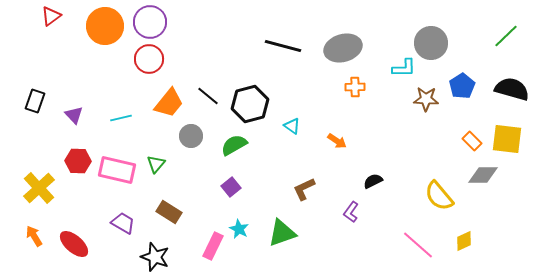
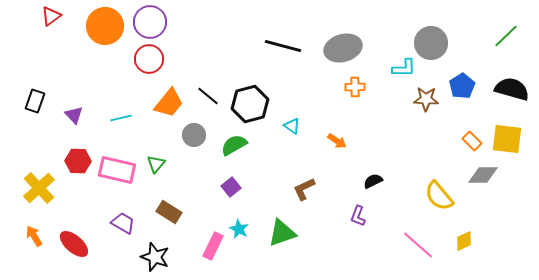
gray circle at (191, 136): moved 3 px right, 1 px up
purple L-shape at (351, 212): moved 7 px right, 4 px down; rotated 15 degrees counterclockwise
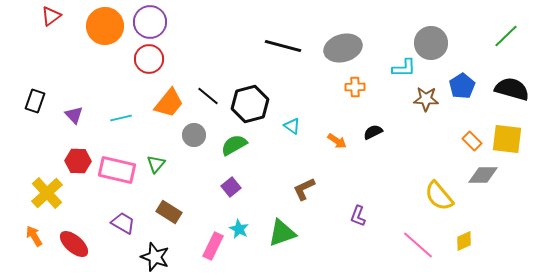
black semicircle at (373, 181): moved 49 px up
yellow cross at (39, 188): moved 8 px right, 5 px down
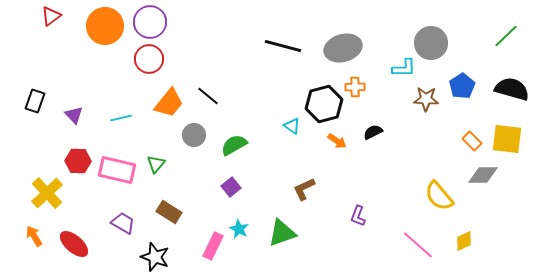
black hexagon at (250, 104): moved 74 px right
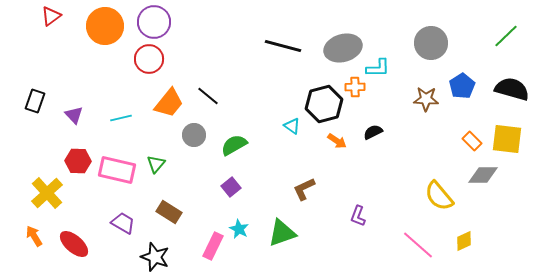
purple circle at (150, 22): moved 4 px right
cyan L-shape at (404, 68): moved 26 px left
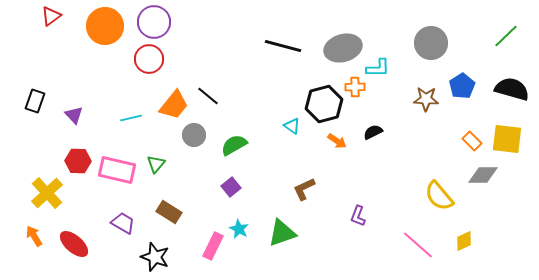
orange trapezoid at (169, 103): moved 5 px right, 2 px down
cyan line at (121, 118): moved 10 px right
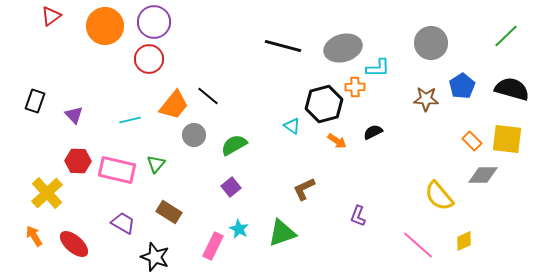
cyan line at (131, 118): moved 1 px left, 2 px down
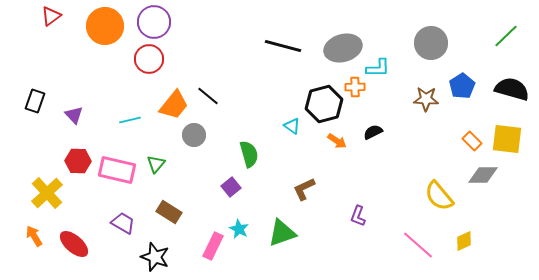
green semicircle at (234, 145): moved 15 px right, 9 px down; rotated 104 degrees clockwise
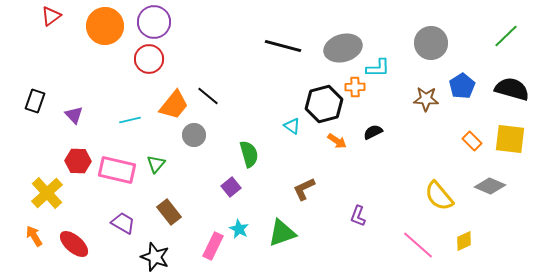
yellow square at (507, 139): moved 3 px right
gray diamond at (483, 175): moved 7 px right, 11 px down; rotated 24 degrees clockwise
brown rectangle at (169, 212): rotated 20 degrees clockwise
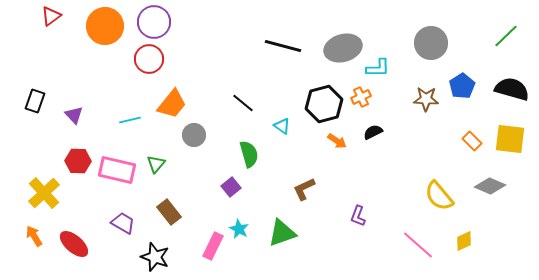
orange cross at (355, 87): moved 6 px right, 10 px down; rotated 24 degrees counterclockwise
black line at (208, 96): moved 35 px right, 7 px down
orange trapezoid at (174, 105): moved 2 px left, 1 px up
cyan triangle at (292, 126): moved 10 px left
yellow cross at (47, 193): moved 3 px left
